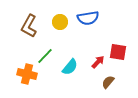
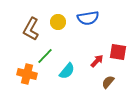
yellow circle: moved 2 px left
brown L-shape: moved 2 px right, 3 px down
red arrow: moved 1 px left, 1 px up
cyan semicircle: moved 3 px left, 4 px down
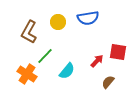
brown L-shape: moved 2 px left, 3 px down
orange cross: rotated 18 degrees clockwise
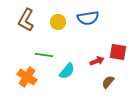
brown L-shape: moved 3 px left, 12 px up
green line: moved 1 px left, 1 px up; rotated 54 degrees clockwise
red arrow: rotated 24 degrees clockwise
orange cross: moved 3 px down
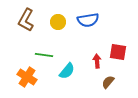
blue semicircle: moved 2 px down
red arrow: rotated 72 degrees counterclockwise
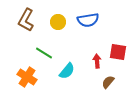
green line: moved 2 px up; rotated 24 degrees clockwise
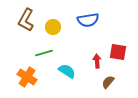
yellow circle: moved 5 px left, 5 px down
green line: rotated 48 degrees counterclockwise
cyan semicircle: rotated 96 degrees counterclockwise
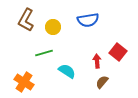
red square: rotated 30 degrees clockwise
orange cross: moved 3 px left, 5 px down
brown semicircle: moved 6 px left
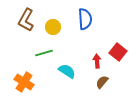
blue semicircle: moved 3 px left, 1 px up; rotated 85 degrees counterclockwise
